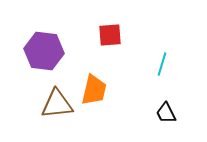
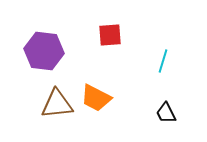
cyan line: moved 1 px right, 3 px up
orange trapezoid: moved 2 px right, 8 px down; rotated 104 degrees clockwise
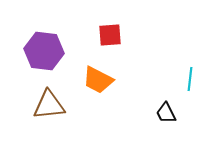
cyan line: moved 27 px right, 18 px down; rotated 10 degrees counterclockwise
orange trapezoid: moved 2 px right, 18 px up
brown triangle: moved 8 px left, 1 px down
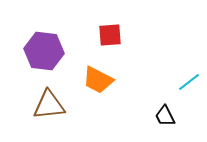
cyan line: moved 1 px left, 3 px down; rotated 45 degrees clockwise
black trapezoid: moved 1 px left, 3 px down
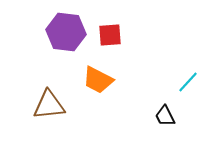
purple hexagon: moved 22 px right, 19 px up
cyan line: moved 1 px left; rotated 10 degrees counterclockwise
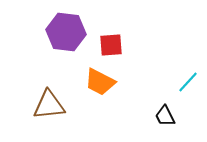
red square: moved 1 px right, 10 px down
orange trapezoid: moved 2 px right, 2 px down
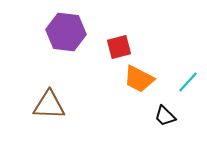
red square: moved 8 px right, 2 px down; rotated 10 degrees counterclockwise
orange trapezoid: moved 39 px right, 3 px up
brown triangle: rotated 8 degrees clockwise
black trapezoid: rotated 20 degrees counterclockwise
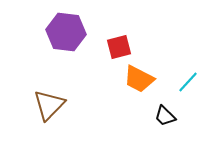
brown triangle: rotated 48 degrees counterclockwise
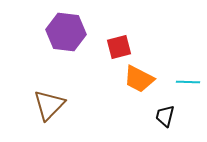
cyan line: rotated 50 degrees clockwise
black trapezoid: rotated 60 degrees clockwise
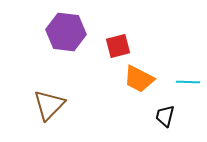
red square: moved 1 px left, 1 px up
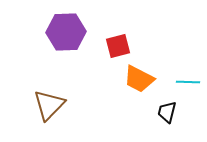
purple hexagon: rotated 9 degrees counterclockwise
black trapezoid: moved 2 px right, 4 px up
